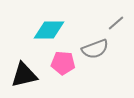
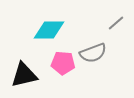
gray semicircle: moved 2 px left, 4 px down
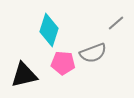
cyan diamond: rotated 72 degrees counterclockwise
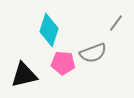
gray line: rotated 12 degrees counterclockwise
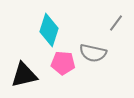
gray semicircle: rotated 32 degrees clockwise
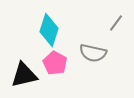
pink pentagon: moved 8 px left; rotated 25 degrees clockwise
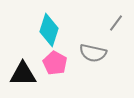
black triangle: moved 1 px left, 1 px up; rotated 12 degrees clockwise
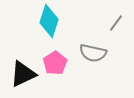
cyan diamond: moved 9 px up
pink pentagon: rotated 10 degrees clockwise
black triangle: rotated 24 degrees counterclockwise
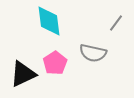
cyan diamond: rotated 24 degrees counterclockwise
